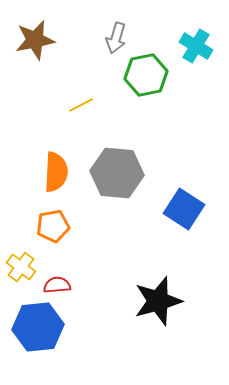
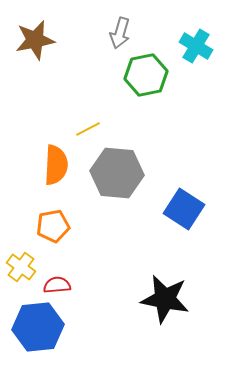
gray arrow: moved 4 px right, 5 px up
yellow line: moved 7 px right, 24 px down
orange semicircle: moved 7 px up
black star: moved 7 px right, 2 px up; rotated 27 degrees clockwise
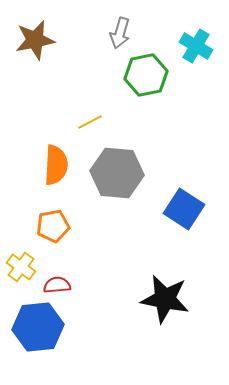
yellow line: moved 2 px right, 7 px up
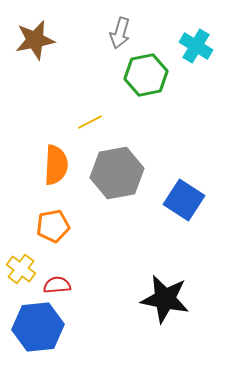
gray hexagon: rotated 15 degrees counterclockwise
blue square: moved 9 px up
yellow cross: moved 2 px down
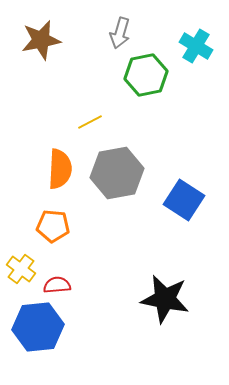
brown star: moved 6 px right
orange semicircle: moved 4 px right, 4 px down
orange pentagon: rotated 16 degrees clockwise
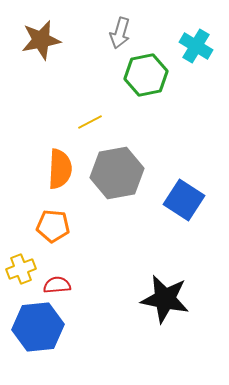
yellow cross: rotated 32 degrees clockwise
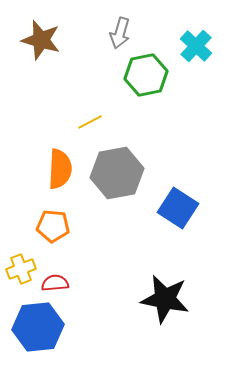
brown star: rotated 27 degrees clockwise
cyan cross: rotated 12 degrees clockwise
blue square: moved 6 px left, 8 px down
red semicircle: moved 2 px left, 2 px up
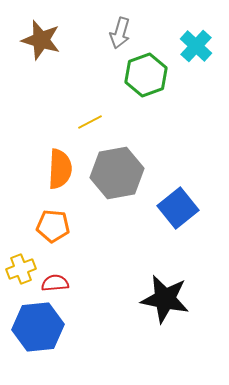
green hexagon: rotated 9 degrees counterclockwise
blue square: rotated 18 degrees clockwise
